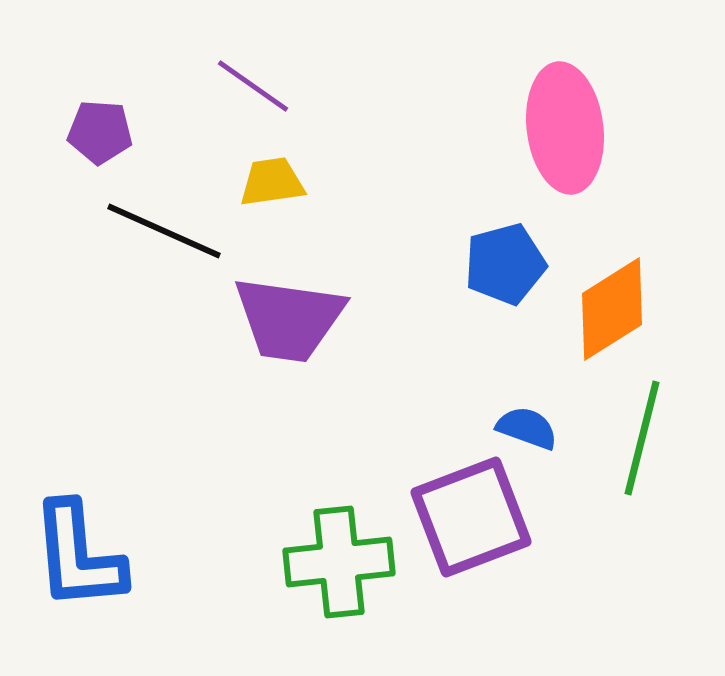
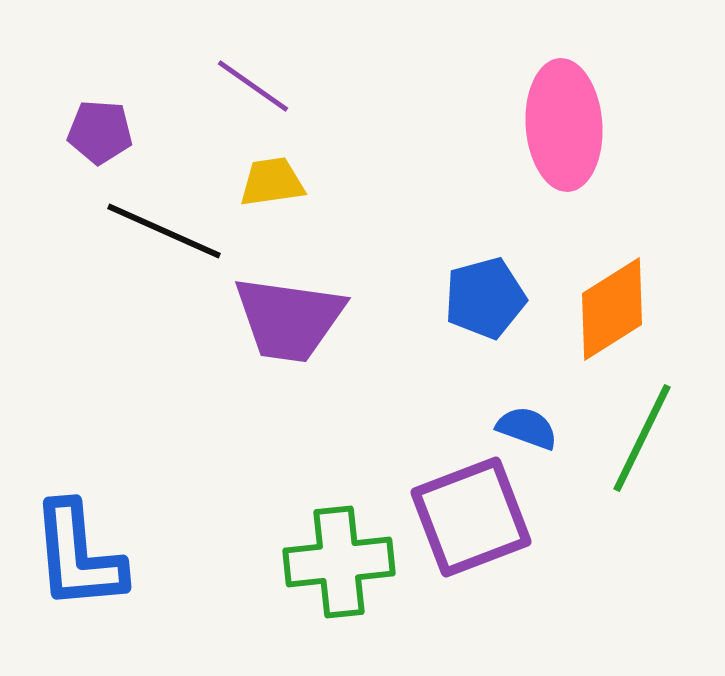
pink ellipse: moved 1 px left, 3 px up; rotated 3 degrees clockwise
blue pentagon: moved 20 px left, 34 px down
green line: rotated 12 degrees clockwise
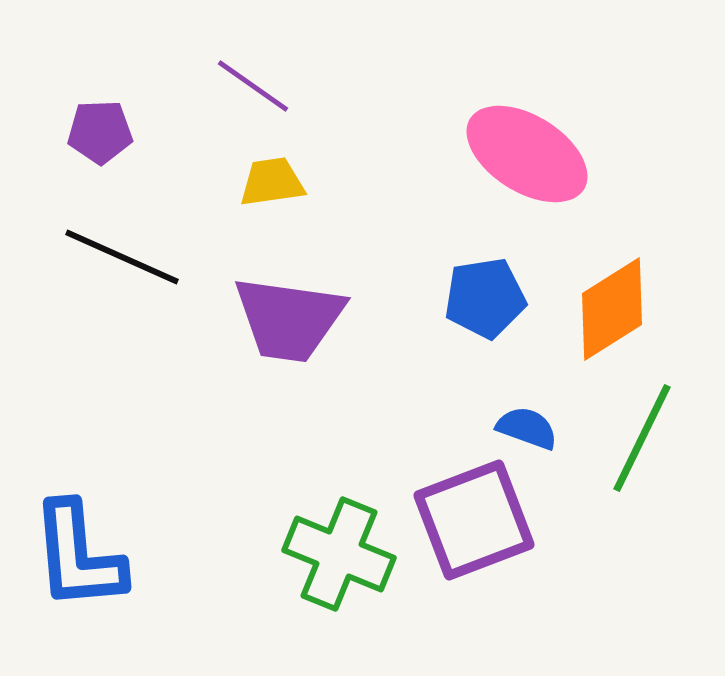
pink ellipse: moved 37 px left, 29 px down; rotated 54 degrees counterclockwise
purple pentagon: rotated 6 degrees counterclockwise
black line: moved 42 px left, 26 px down
blue pentagon: rotated 6 degrees clockwise
purple square: moved 3 px right, 3 px down
green cross: moved 8 px up; rotated 28 degrees clockwise
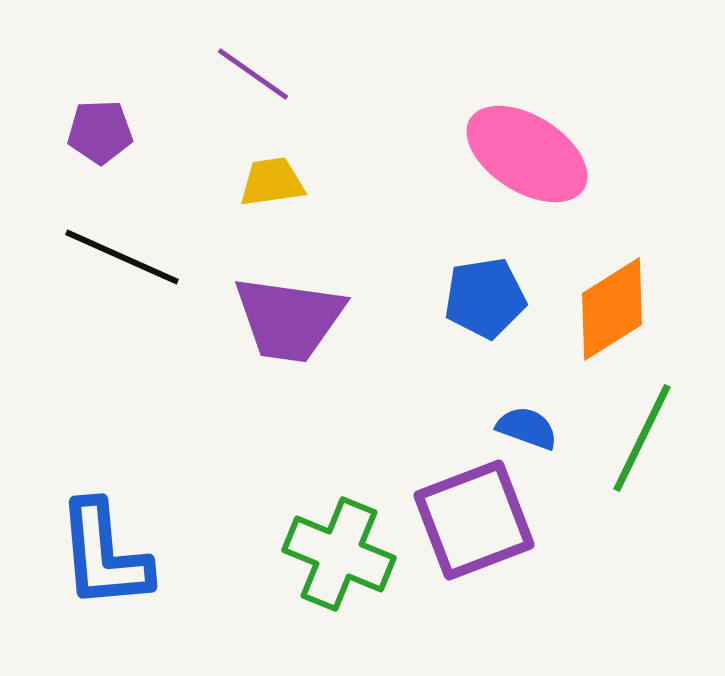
purple line: moved 12 px up
blue L-shape: moved 26 px right, 1 px up
